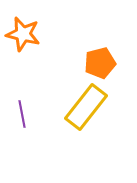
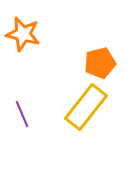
purple line: rotated 12 degrees counterclockwise
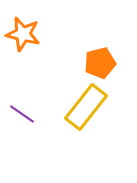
purple line: rotated 32 degrees counterclockwise
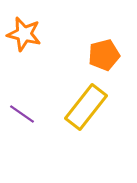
orange star: moved 1 px right
orange pentagon: moved 4 px right, 8 px up
